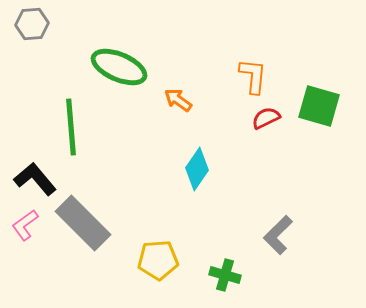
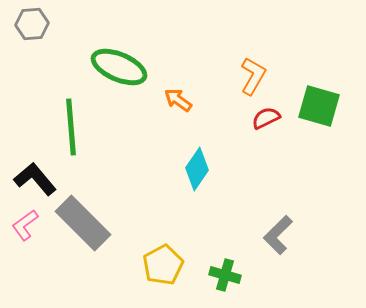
orange L-shape: rotated 24 degrees clockwise
yellow pentagon: moved 5 px right, 5 px down; rotated 24 degrees counterclockwise
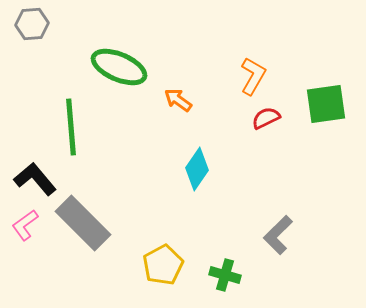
green square: moved 7 px right, 2 px up; rotated 24 degrees counterclockwise
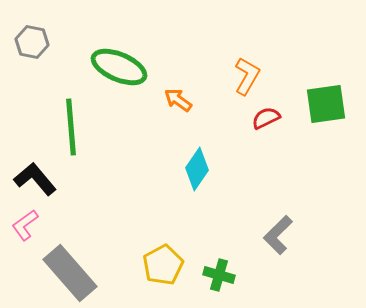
gray hexagon: moved 18 px down; rotated 16 degrees clockwise
orange L-shape: moved 6 px left
gray rectangle: moved 13 px left, 50 px down; rotated 4 degrees clockwise
green cross: moved 6 px left
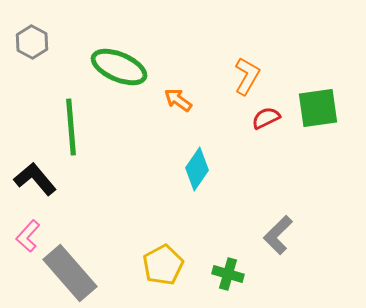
gray hexagon: rotated 16 degrees clockwise
green square: moved 8 px left, 4 px down
pink L-shape: moved 3 px right, 11 px down; rotated 12 degrees counterclockwise
green cross: moved 9 px right, 1 px up
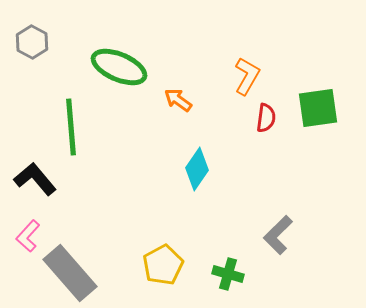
red semicircle: rotated 124 degrees clockwise
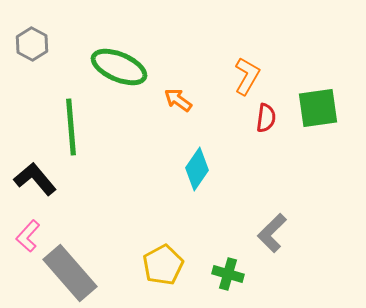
gray hexagon: moved 2 px down
gray L-shape: moved 6 px left, 2 px up
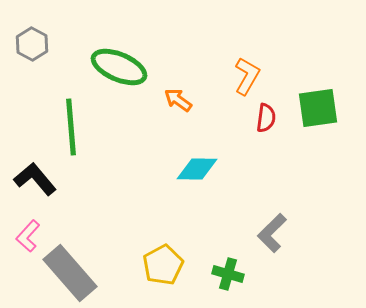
cyan diamond: rotated 57 degrees clockwise
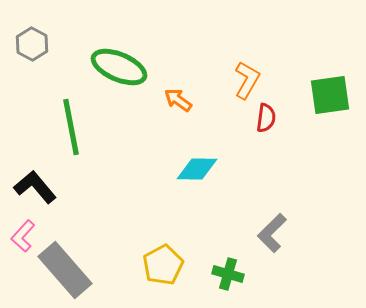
orange L-shape: moved 4 px down
green square: moved 12 px right, 13 px up
green line: rotated 6 degrees counterclockwise
black L-shape: moved 8 px down
pink L-shape: moved 5 px left
gray rectangle: moved 5 px left, 3 px up
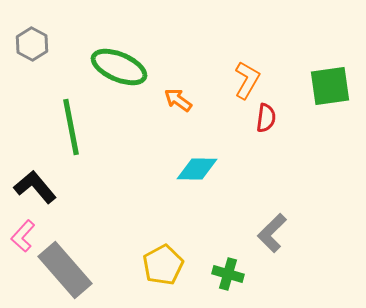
green square: moved 9 px up
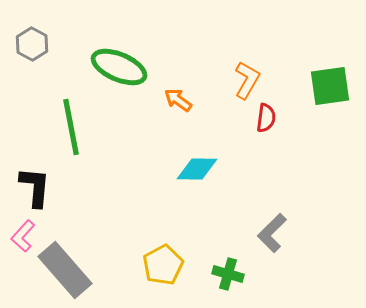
black L-shape: rotated 45 degrees clockwise
